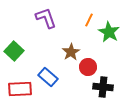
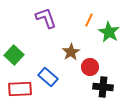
green square: moved 4 px down
red circle: moved 2 px right
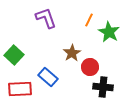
brown star: moved 1 px right, 1 px down
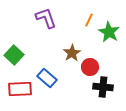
blue rectangle: moved 1 px left, 1 px down
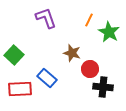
brown star: rotated 24 degrees counterclockwise
red circle: moved 2 px down
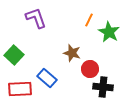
purple L-shape: moved 10 px left
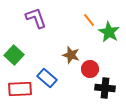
orange line: rotated 64 degrees counterclockwise
brown star: moved 1 px left, 2 px down
black cross: moved 2 px right, 1 px down
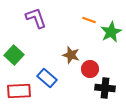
orange line: rotated 32 degrees counterclockwise
green star: moved 2 px right; rotated 15 degrees clockwise
red rectangle: moved 1 px left, 2 px down
